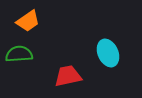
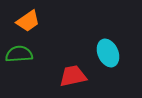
red trapezoid: moved 5 px right
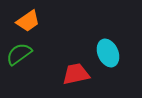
green semicircle: rotated 32 degrees counterclockwise
red trapezoid: moved 3 px right, 2 px up
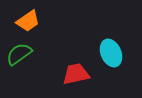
cyan ellipse: moved 3 px right
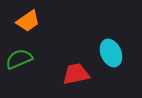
green semicircle: moved 5 px down; rotated 12 degrees clockwise
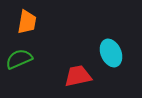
orange trapezoid: moved 1 px left, 1 px down; rotated 45 degrees counterclockwise
red trapezoid: moved 2 px right, 2 px down
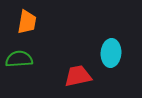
cyan ellipse: rotated 28 degrees clockwise
green semicircle: rotated 20 degrees clockwise
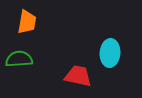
cyan ellipse: moved 1 px left
red trapezoid: rotated 24 degrees clockwise
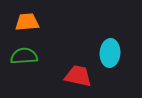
orange trapezoid: rotated 105 degrees counterclockwise
green semicircle: moved 5 px right, 3 px up
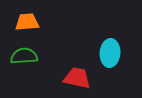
red trapezoid: moved 1 px left, 2 px down
